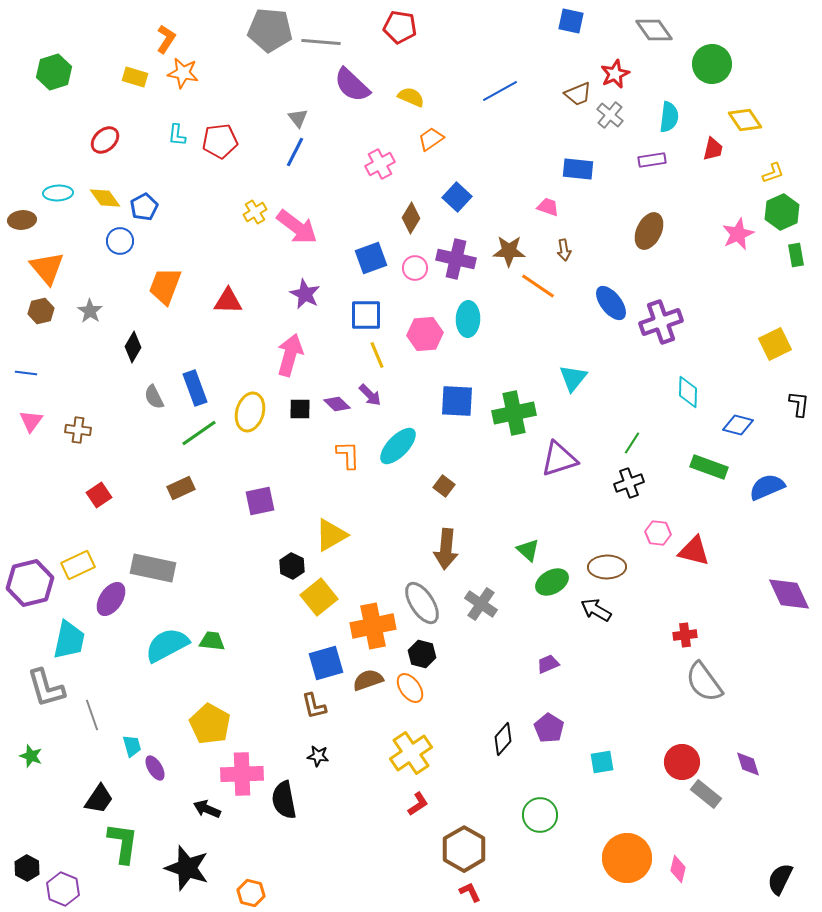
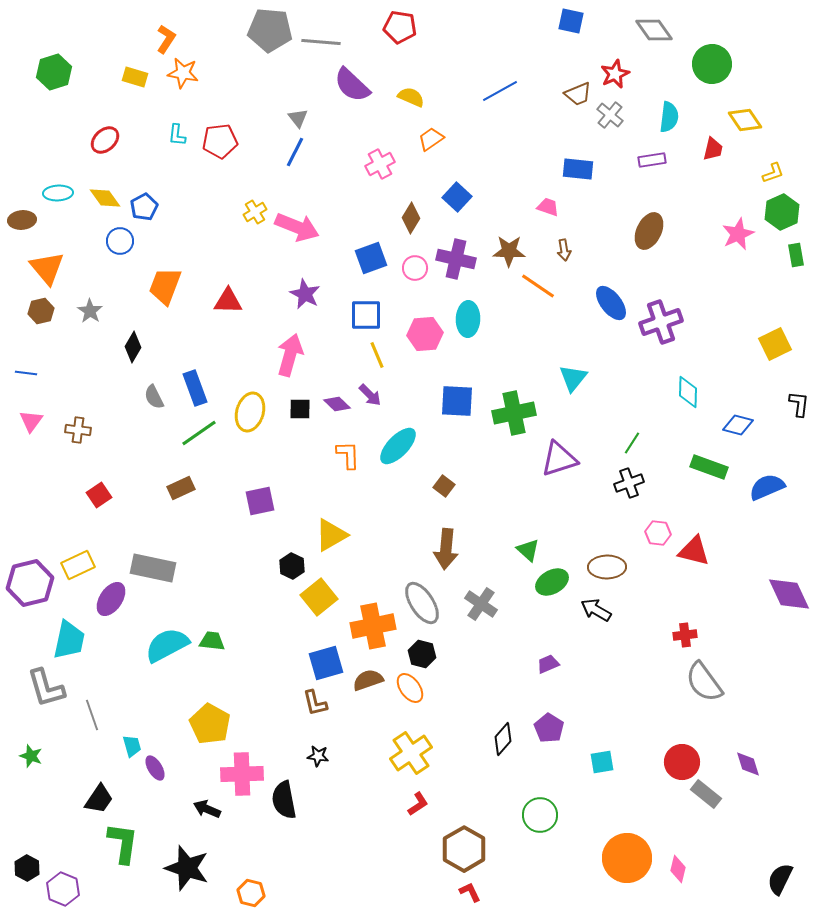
pink arrow at (297, 227): rotated 15 degrees counterclockwise
brown L-shape at (314, 706): moved 1 px right, 3 px up
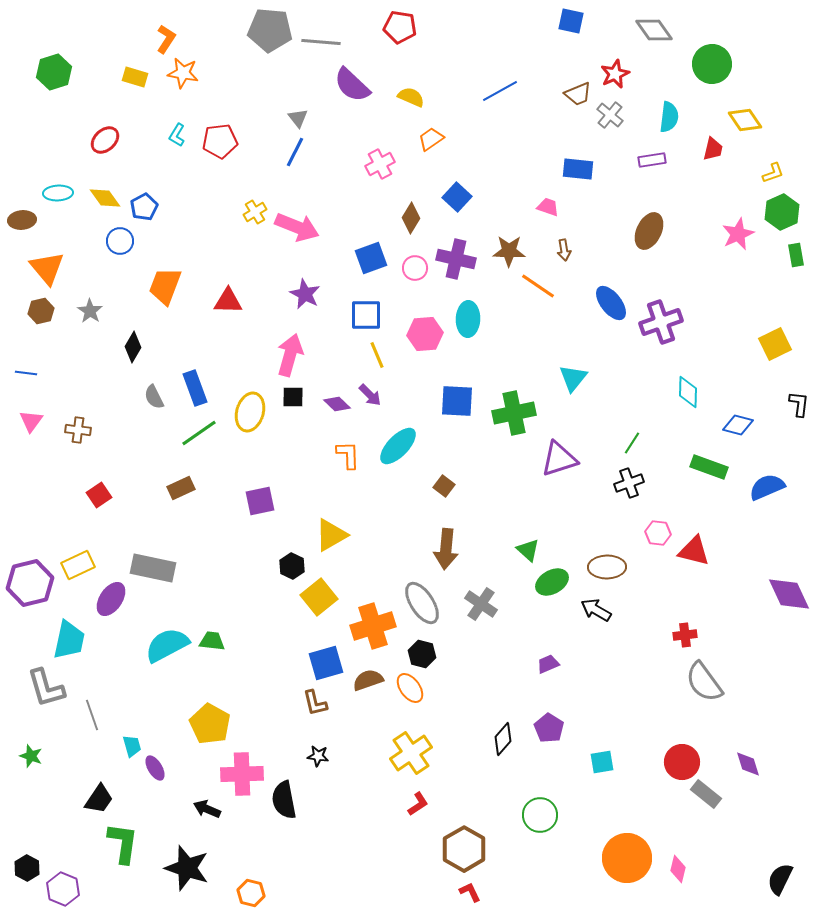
cyan L-shape at (177, 135): rotated 25 degrees clockwise
black square at (300, 409): moved 7 px left, 12 px up
orange cross at (373, 626): rotated 6 degrees counterclockwise
